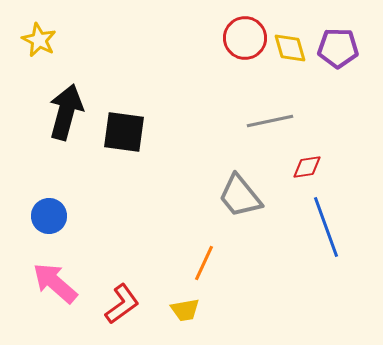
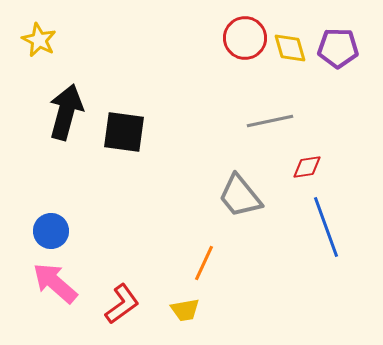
blue circle: moved 2 px right, 15 px down
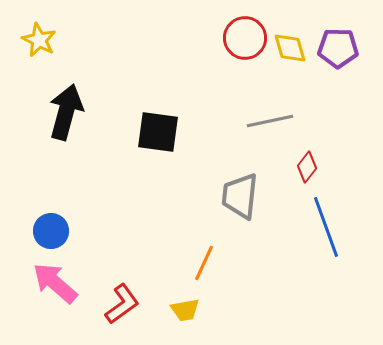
black square: moved 34 px right
red diamond: rotated 44 degrees counterclockwise
gray trapezoid: rotated 45 degrees clockwise
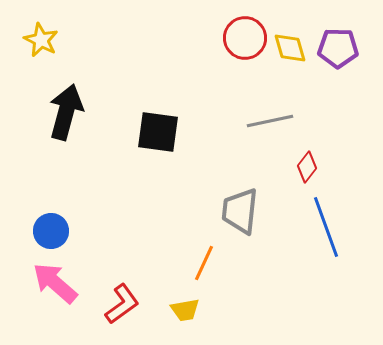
yellow star: moved 2 px right
gray trapezoid: moved 15 px down
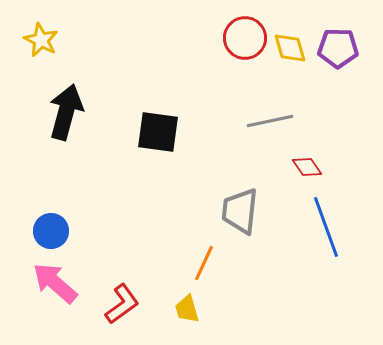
red diamond: rotated 72 degrees counterclockwise
yellow trapezoid: moved 2 px right, 1 px up; rotated 84 degrees clockwise
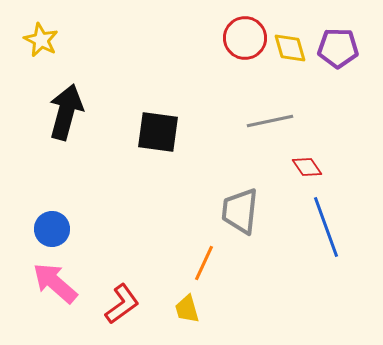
blue circle: moved 1 px right, 2 px up
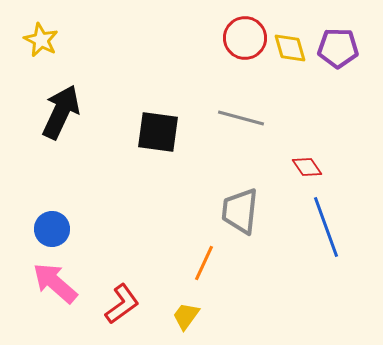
black arrow: moved 5 px left; rotated 10 degrees clockwise
gray line: moved 29 px left, 3 px up; rotated 27 degrees clockwise
yellow trapezoid: moved 1 px left, 7 px down; rotated 52 degrees clockwise
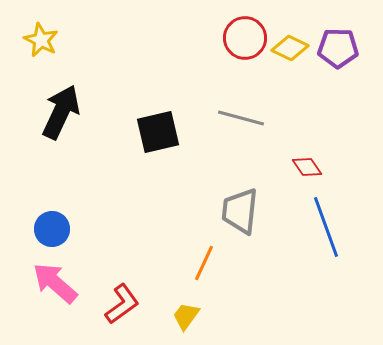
yellow diamond: rotated 48 degrees counterclockwise
black square: rotated 21 degrees counterclockwise
